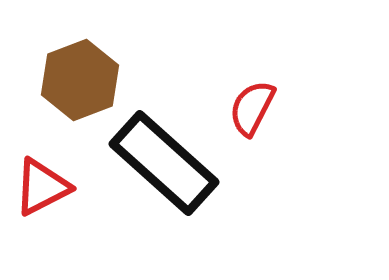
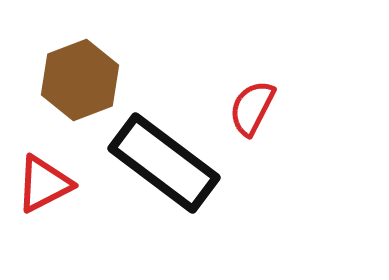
black rectangle: rotated 5 degrees counterclockwise
red triangle: moved 2 px right, 3 px up
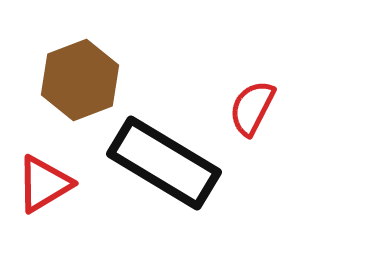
black rectangle: rotated 6 degrees counterclockwise
red triangle: rotated 4 degrees counterclockwise
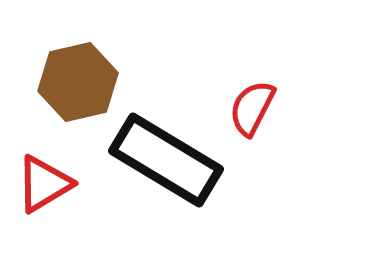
brown hexagon: moved 2 px left, 2 px down; rotated 8 degrees clockwise
black rectangle: moved 2 px right, 3 px up
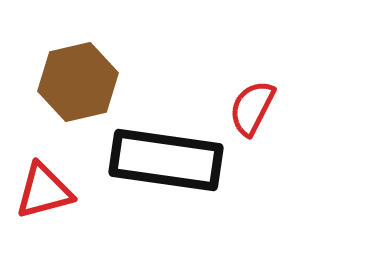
black rectangle: rotated 23 degrees counterclockwise
red triangle: moved 7 px down; rotated 16 degrees clockwise
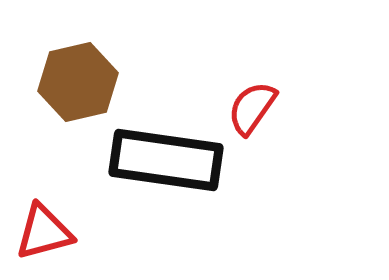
red semicircle: rotated 8 degrees clockwise
red triangle: moved 41 px down
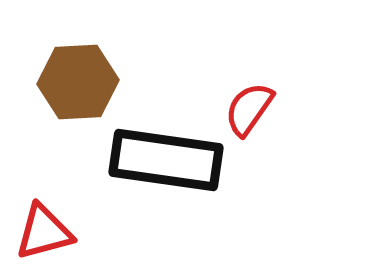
brown hexagon: rotated 10 degrees clockwise
red semicircle: moved 3 px left, 1 px down
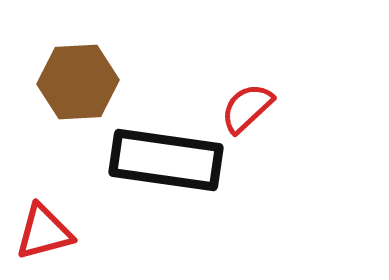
red semicircle: moved 2 px left, 1 px up; rotated 12 degrees clockwise
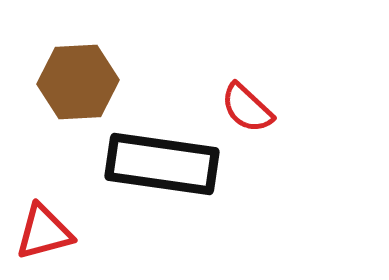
red semicircle: rotated 94 degrees counterclockwise
black rectangle: moved 4 px left, 4 px down
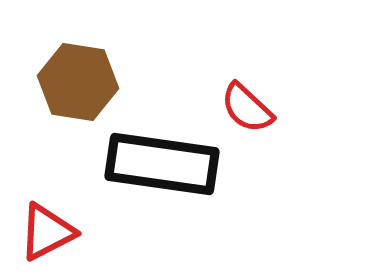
brown hexagon: rotated 12 degrees clockwise
red triangle: moved 3 px right; rotated 12 degrees counterclockwise
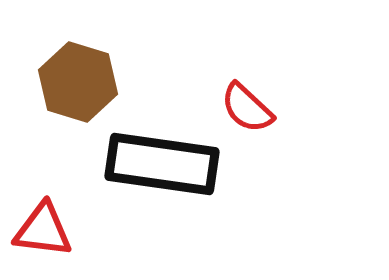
brown hexagon: rotated 8 degrees clockwise
red triangle: moved 4 px left, 2 px up; rotated 34 degrees clockwise
